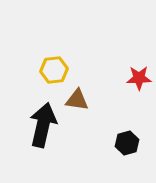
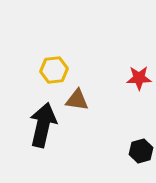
black hexagon: moved 14 px right, 8 px down
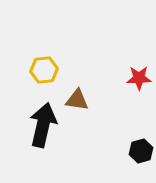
yellow hexagon: moved 10 px left
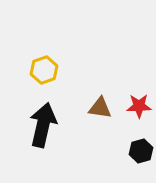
yellow hexagon: rotated 12 degrees counterclockwise
red star: moved 28 px down
brown triangle: moved 23 px right, 8 px down
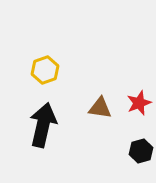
yellow hexagon: moved 1 px right
red star: moved 3 px up; rotated 20 degrees counterclockwise
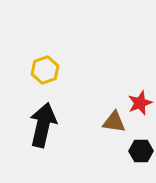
red star: moved 1 px right
brown triangle: moved 14 px right, 14 px down
black hexagon: rotated 15 degrees clockwise
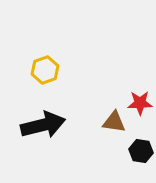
red star: rotated 20 degrees clockwise
black arrow: rotated 63 degrees clockwise
black hexagon: rotated 10 degrees clockwise
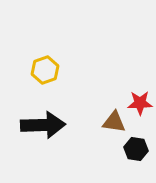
black arrow: rotated 12 degrees clockwise
black hexagon: moved 5 px left, 2 px up
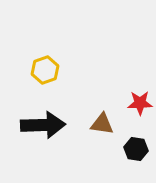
brown triangle: moved 12 px left, 2 px down
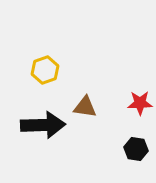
brown triangle: moved 17 px left, 17 px up
